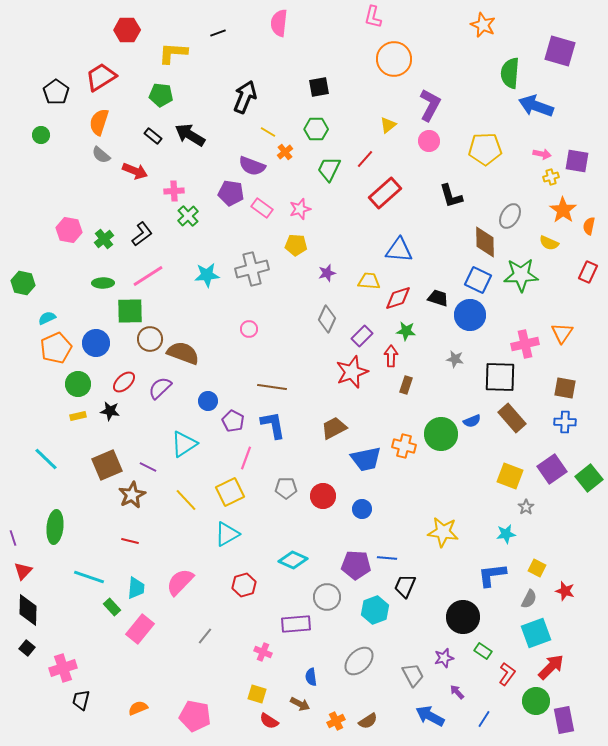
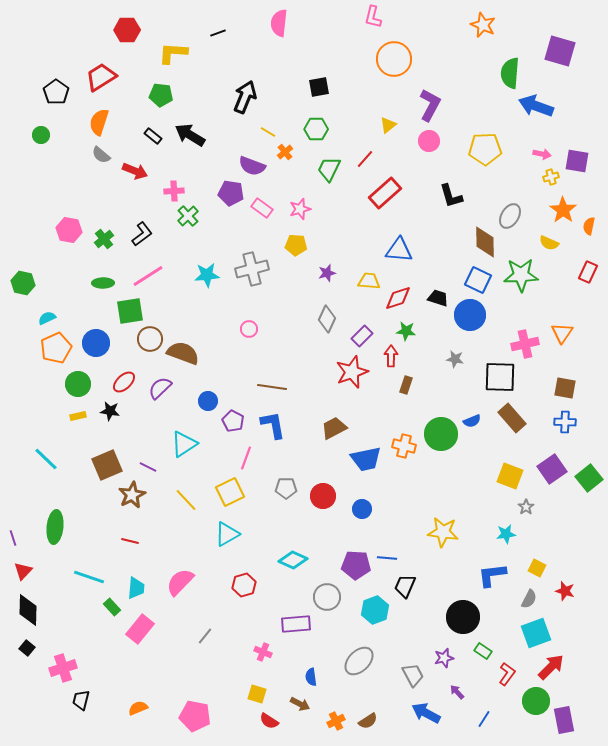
green square at (130, 311): rotated 8 degrees counterclockwise
blue arrow at (430, 716): moved 4 px left, 3 px up
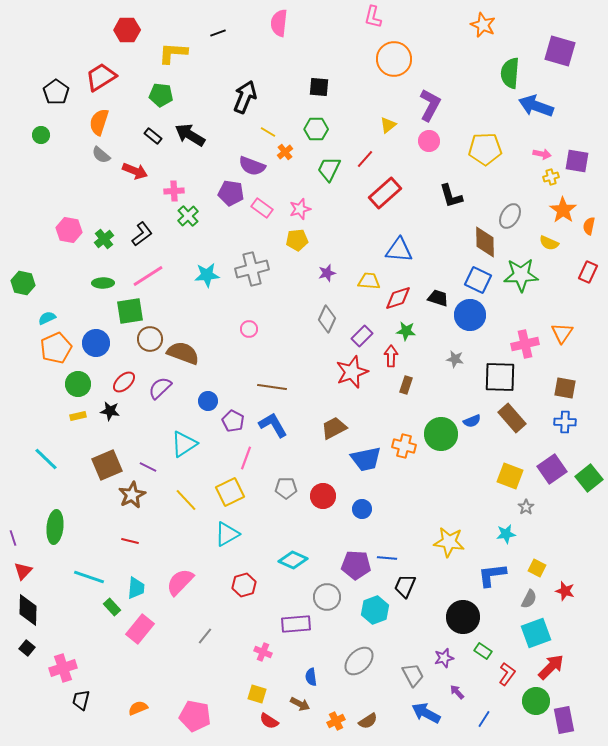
black square at (319, 87): rotated 15 degrees clockwise
yellow pentagon at (296, 245): moved 1 px right, 5 px up; rotated 10 degrees counterclockwise
blue L-shape at (273, 425): rotated 20 degrees counterclockwise
yellow star at (443, 532): moved 6 px right, 10 px down
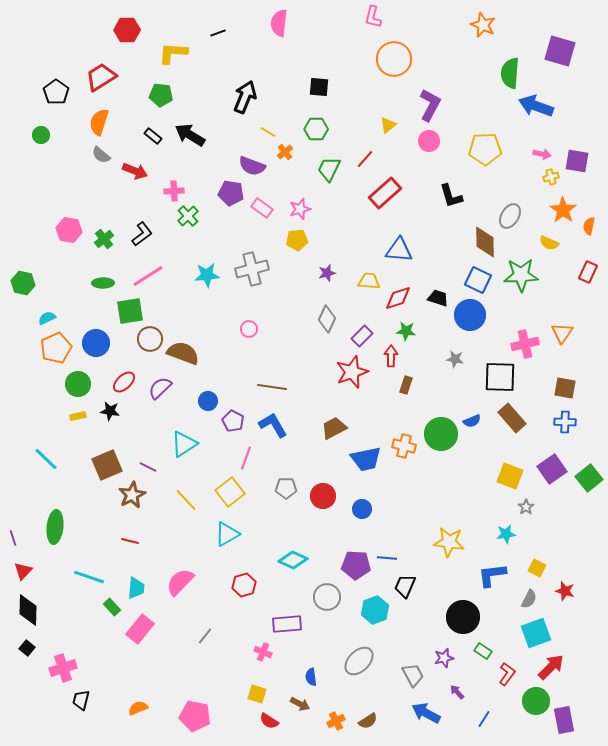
yellow square at (230, 492): rotated 12 degrees counterclockwise
purple rectangle at (296, 624): moved 9 px left
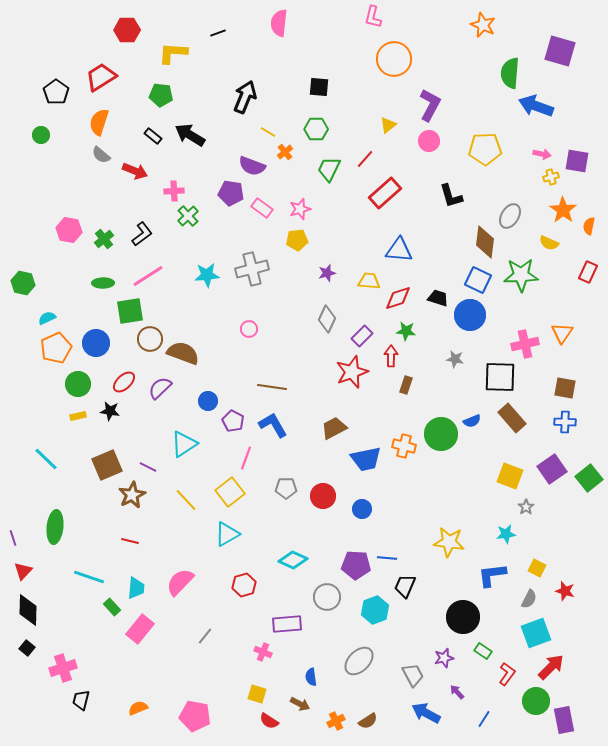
brown diamond at (485, 242): rotated 8 degrees clockwise
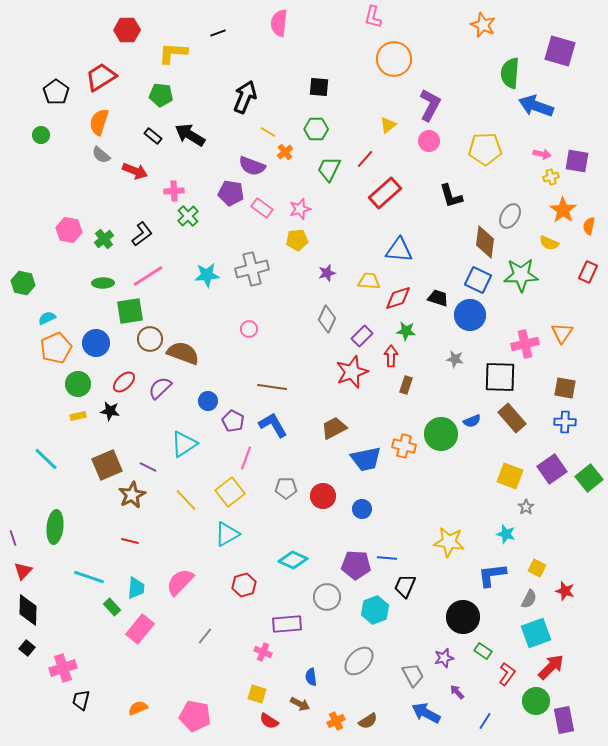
cyan star at (506, 534): rotated 24 degrees clockwise
blue line at (484, 719): moved 1 px right, 2 px down
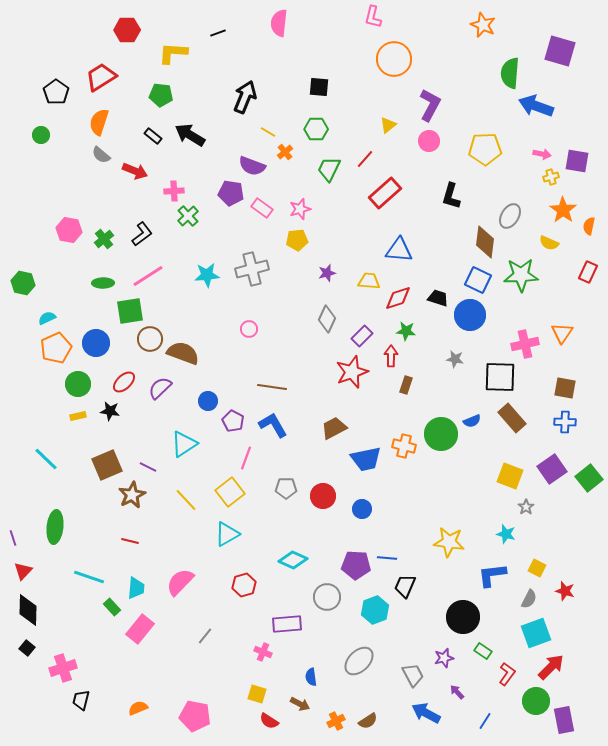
black L-shape at (451, 196): rotated 32 degrees clockwise
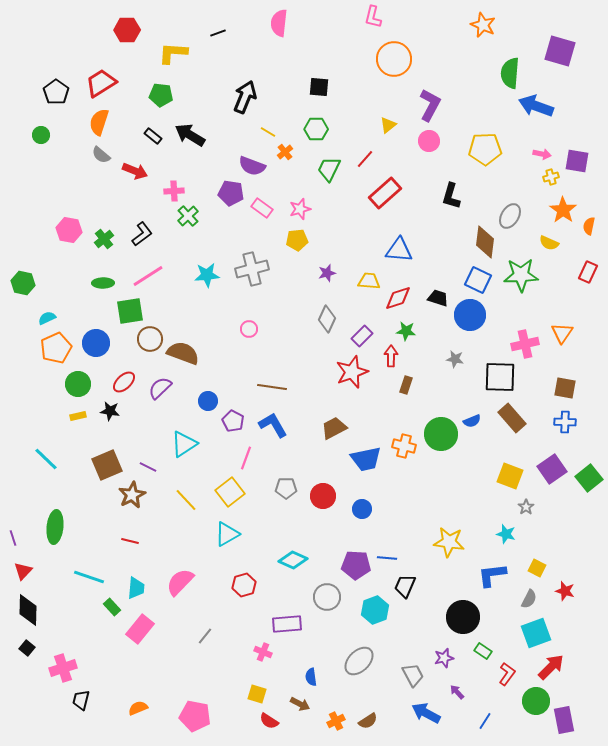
red trapezoid at (101, 77): moved 6 px down
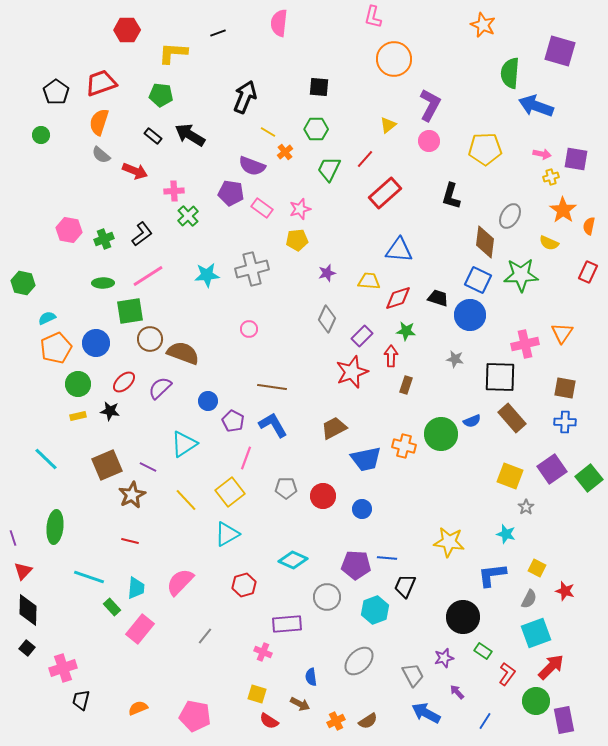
red trapezoid at (101, 83): rotated 12 degrees clockwise
purple square at (577, 161): moved 1 px left, 2 px up
green cross at (104, 239): rotated 18 degrees clockwise
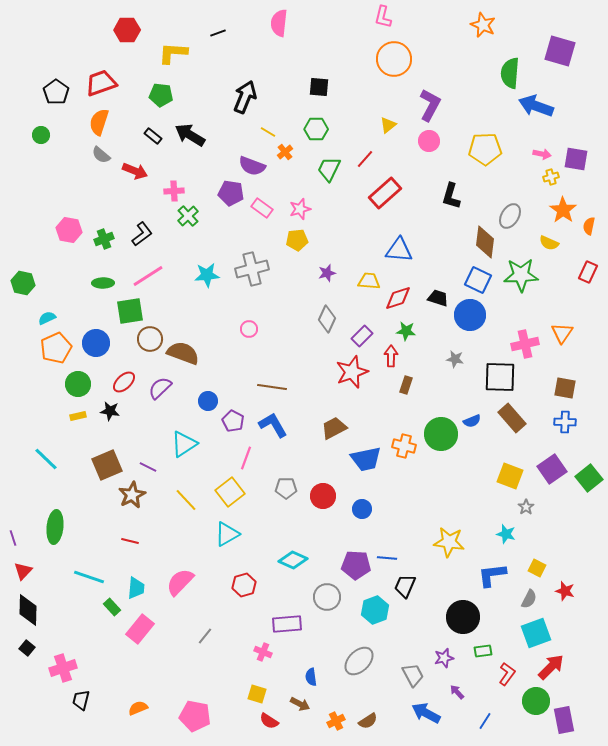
pink L-shape at (373, 17): moved 10 px right
green rectangle at (483, 651): rotated 42 degrees counterclockwise
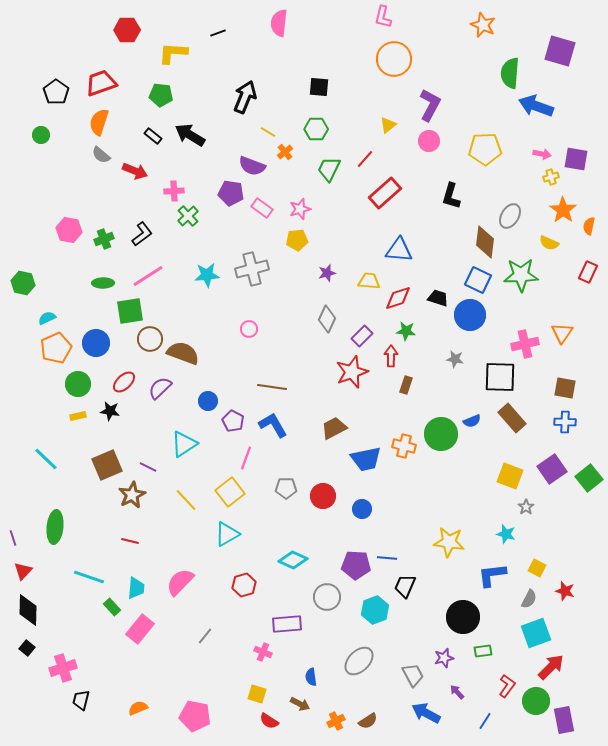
red L-shape at (507, 674): moved 12 px down
